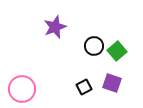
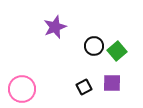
purple square: rotated 18 degrees counterclockwise
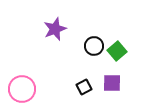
purple star: moved 2 px down
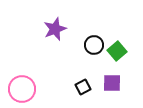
black circle: moved 1 px up
black square: moved 1 px left
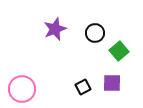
black circle: moved 1 px right, 12 px up
green square: moved 2 px right
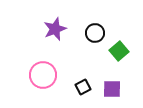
purple square: moved 6 px down
pink circle: moved 21 px right, 14 px up
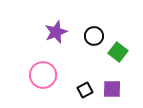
purple star: moved 1 px right, 3 px down
black circle: moved 1 px left, 3 px down
green square: moved 1 px left, 1 px down; rotated 12 degrees counterclockwise
black square: moved 2 px right, 3 px down
